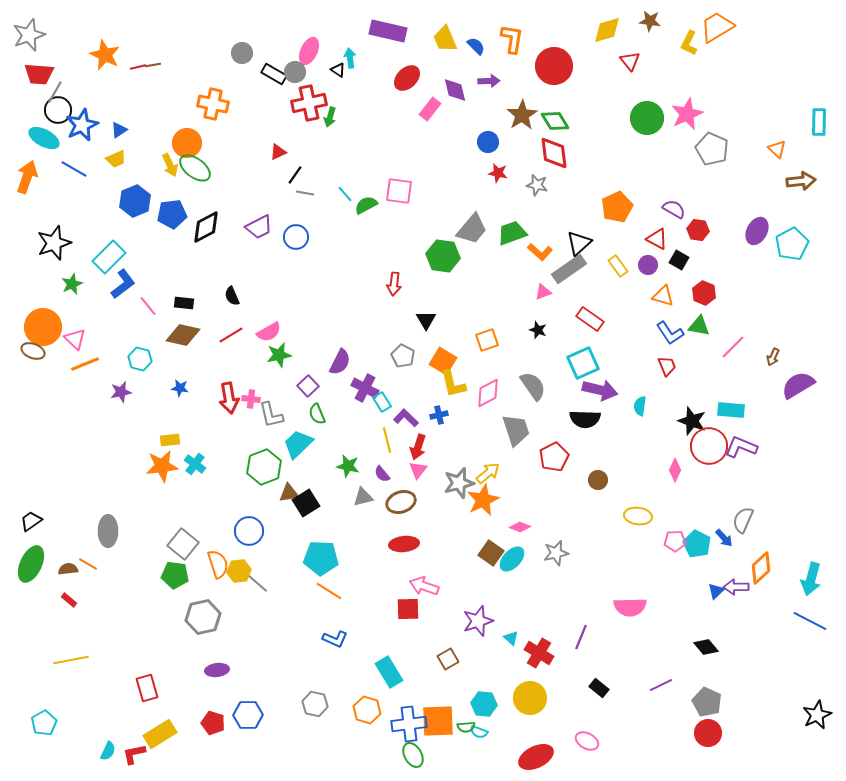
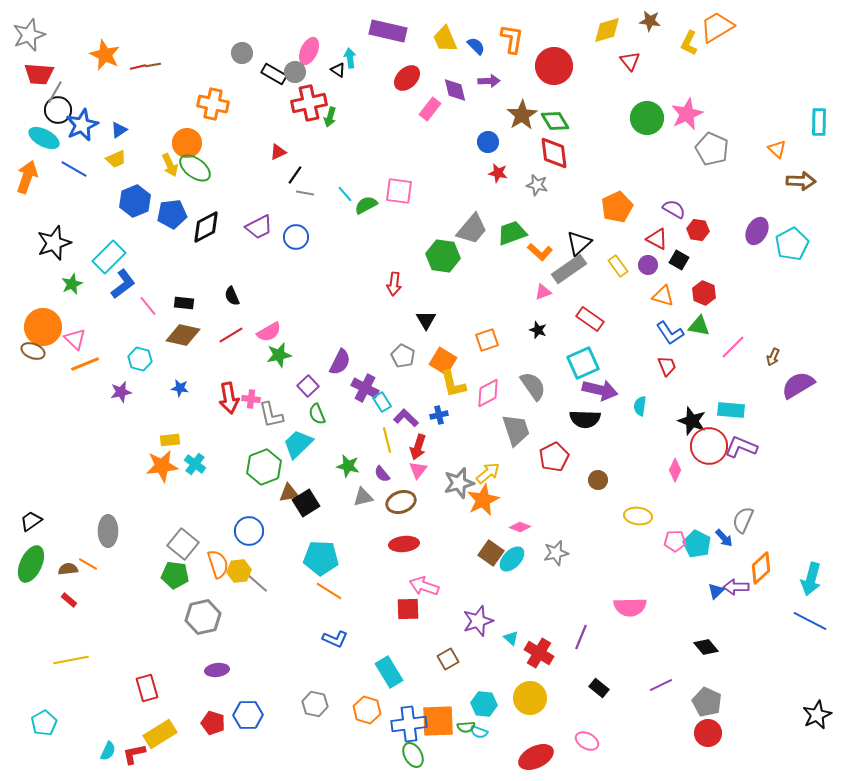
brown arrow at (801, 181): rotated 8 degrees clockwise
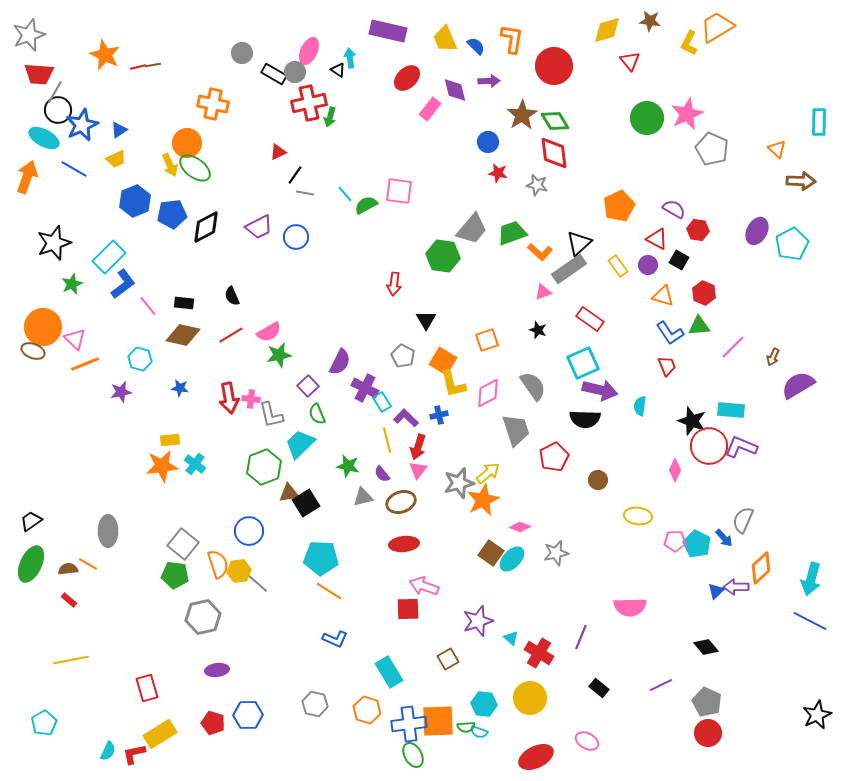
orange pentagon at (617, 207): moved 2 px right, 1 px up
green triangle at (699, 326): rotated 15 degrees counterclockwise
cyan trapezoid at (298, 444): moved 2 px right
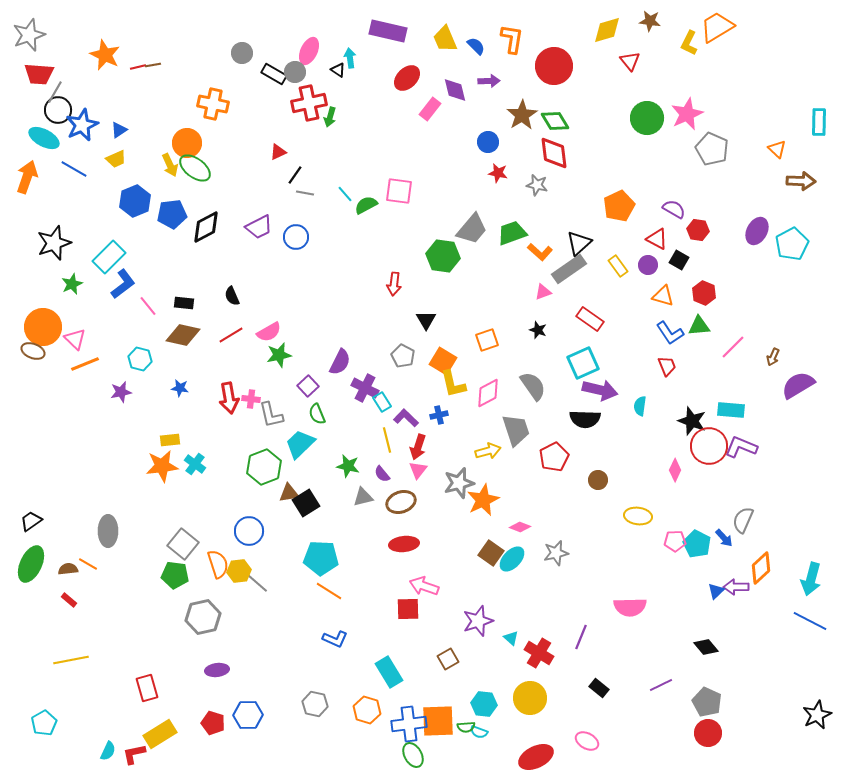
yellow arrow at (488, 473): moved 22 px up; rotated 25 degrees clockwise
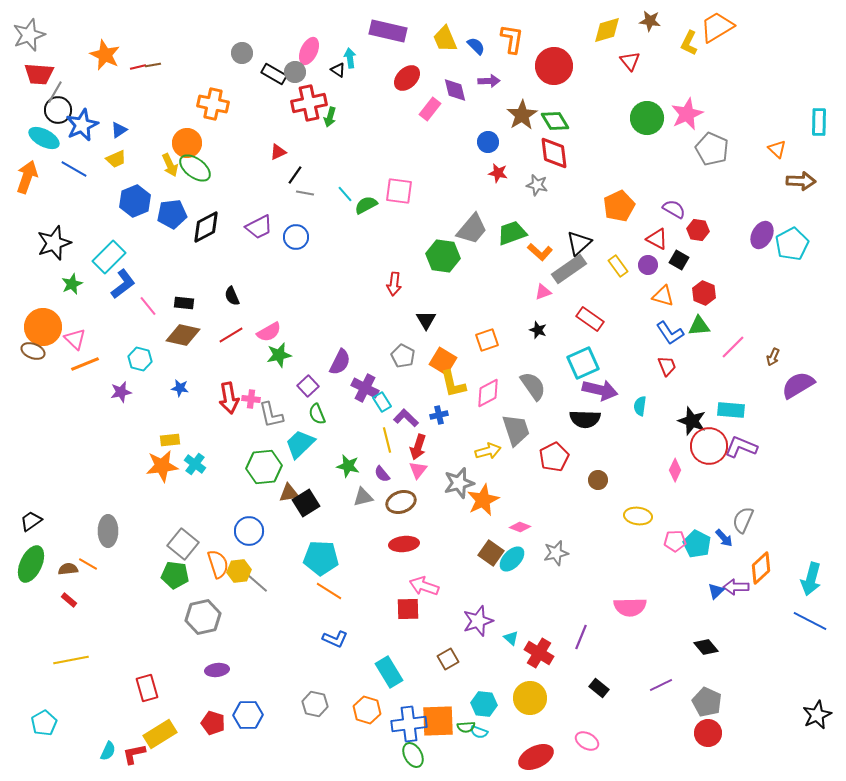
purple ellipse at (757, 231): moved 5 px right, 4 px down
green hexagon at (264, 467): rotated 16 degrees clockwise
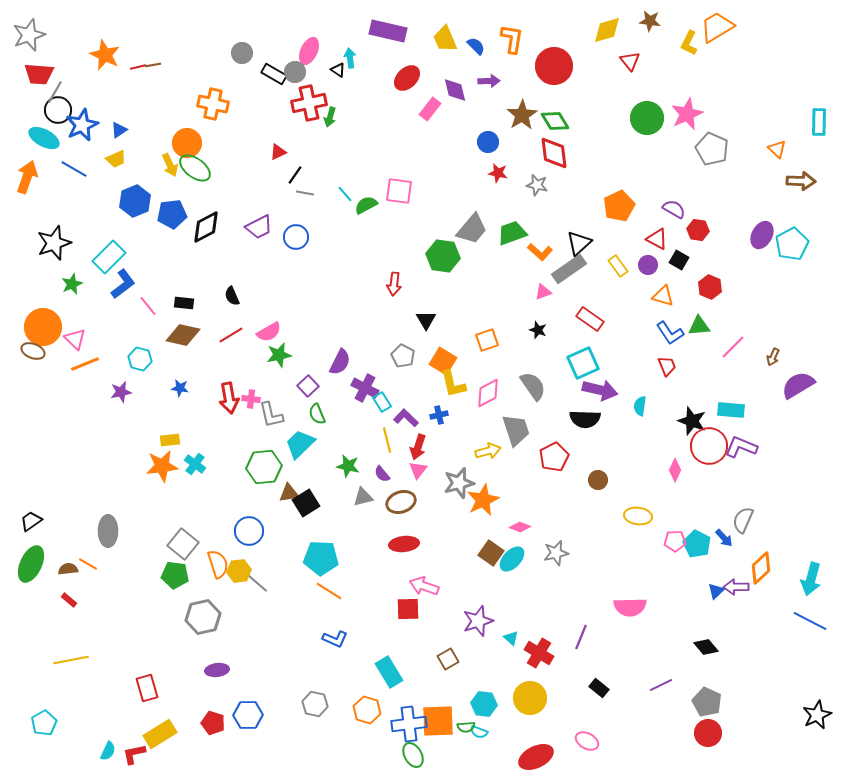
red hexagon at (704, 293): moved 6 px right, 6 px up
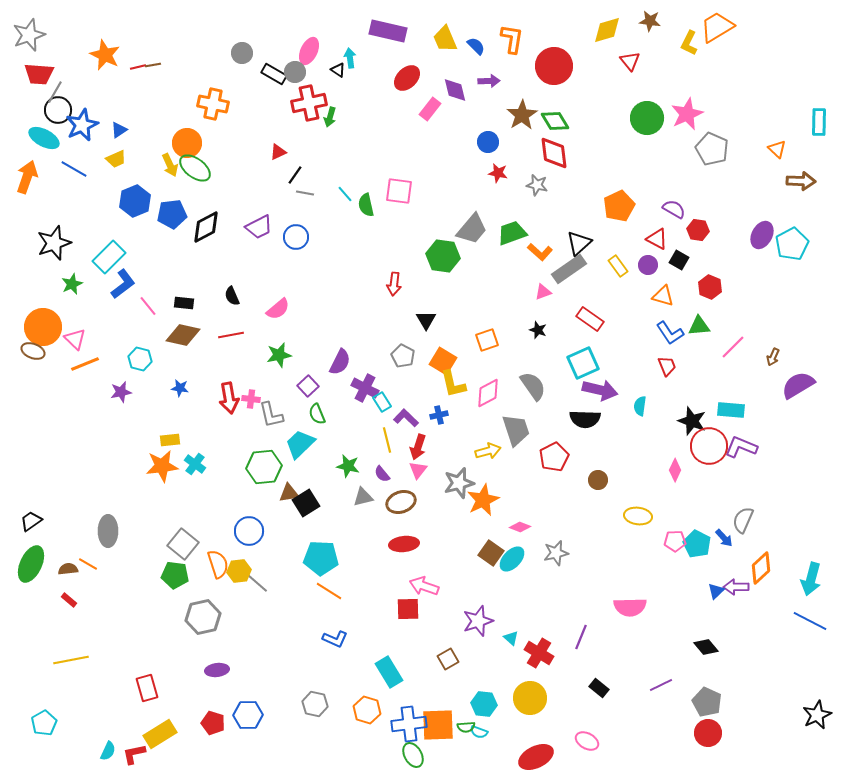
green semicircle at (366, 205): rotated 75 degrees counterclockwise
pink semicircle at (269, 332): moved 9 px right, 23 px up; rotated 10 degrees counterclockwise
red line at (231, 335): rotated 20 degrees clockwise
orange square at (438, 721): moved 4 px down
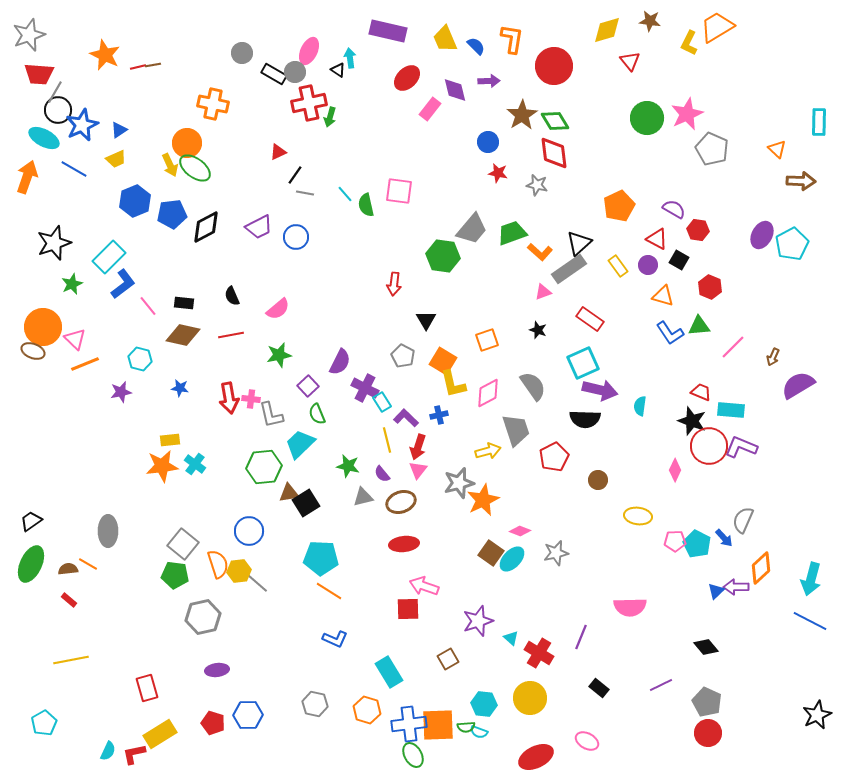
red trapezoid at (667, 366): moved 34 px right, 26 px down; rotated 45 degrees counterclockwise
pink diamond at (520, 527): moved 4 px down
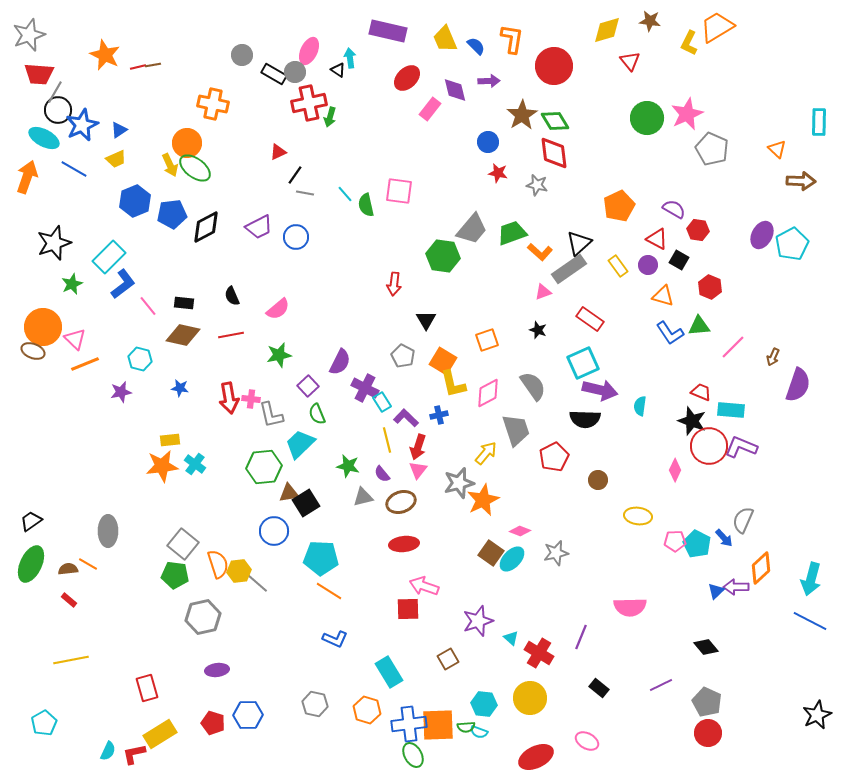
gray circle at (242, 53): moved 2 px down
purple semicircle at (798, 385): rotated 140 degrees clockwise
yellow arrow at (488, 451): moved 2 px left, 2 px down; rotated 35 degrees counterclockwise
blue circle at (249, 531): moved 25 px right
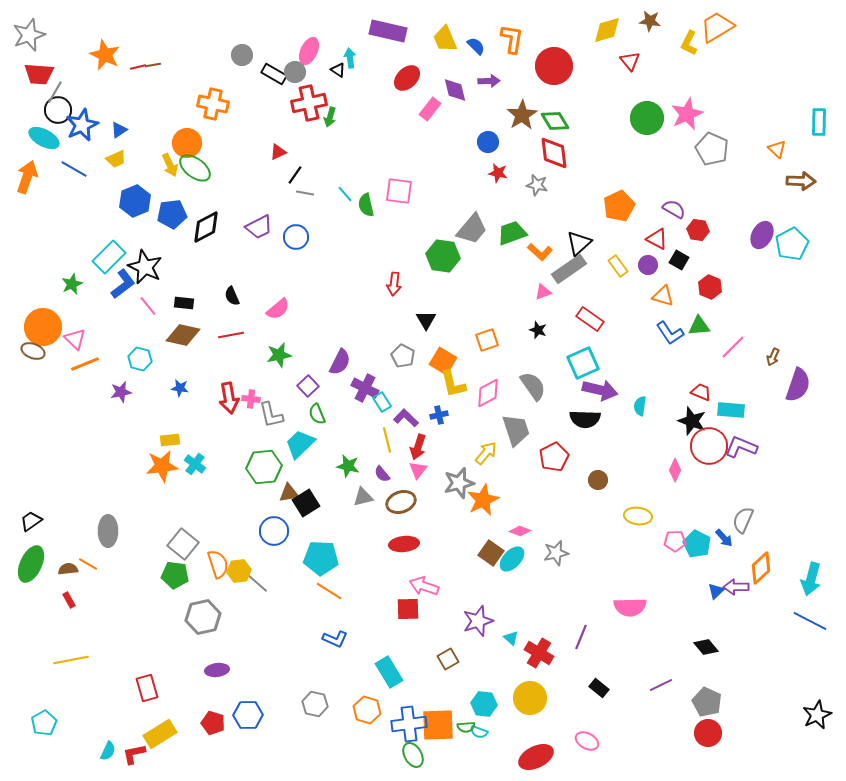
black star at (54, 243): moved 91 px right, 24 px down; rotated 28 degrees counterclockwise
red rectangle at (69, 600): rotated 21 degrees clockwise
